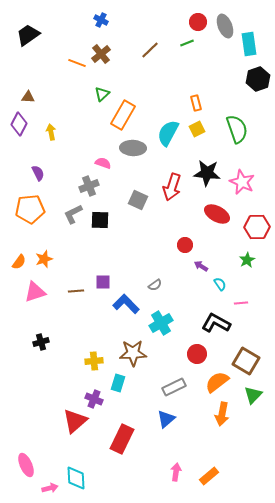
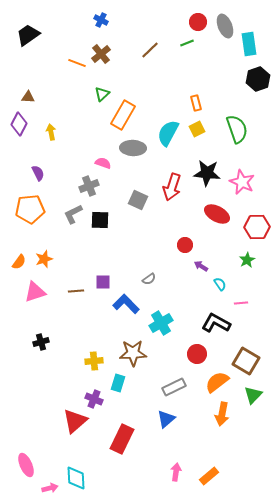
gray semicircle at (155, 285): moved 6 px left, 6 px up
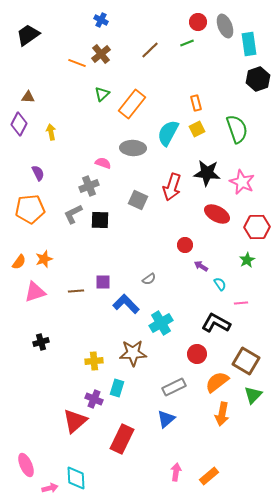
orange rectangle at (123, 115): moved 9 px right, 11 px up; rotated 8 degrees clockwise
cyan rectangle at (118, 383): moved 1 px left, 5 px down
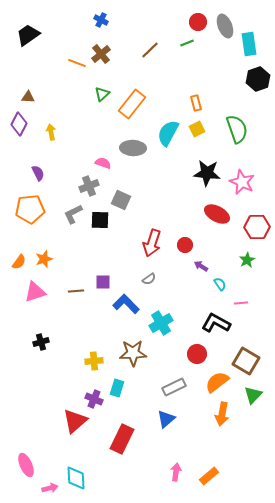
red arrow at (172, 187): moved 20 px left, 56 px down
gray square at (138, 200): moved 17 px left
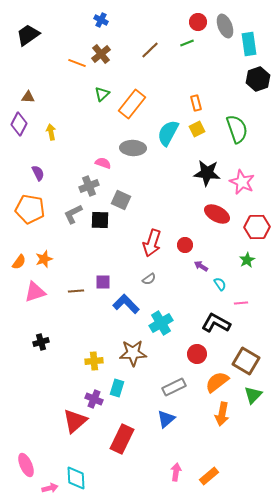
orange pentagon at (30, 209): rotated 16 degrees clockwise
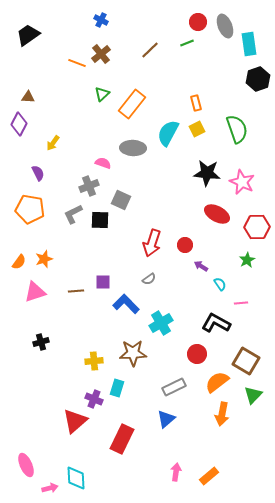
yellow arrow at (51, 132): moved 2 px right, 11 px down; rotated 133 degrees counterclockwise
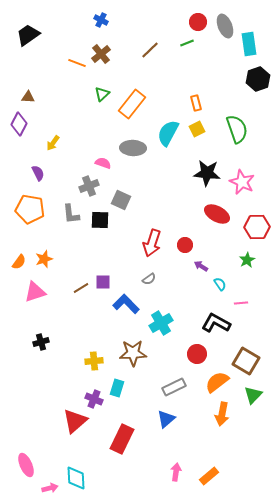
gray L-shape at (73, 214): moved 2 px left; rotated 70 degrees counterclockwise
brown line at (76, 291): moved 5 px right, 3 px up; rotated 28 degrees counterclockwise
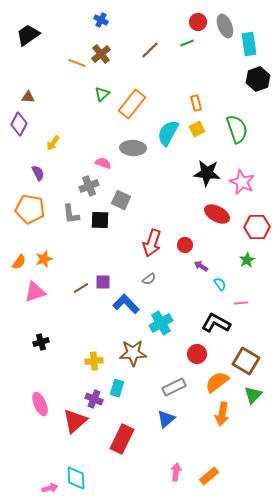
pink ellipse at (26, 465): moved 14 px right, 61 px up
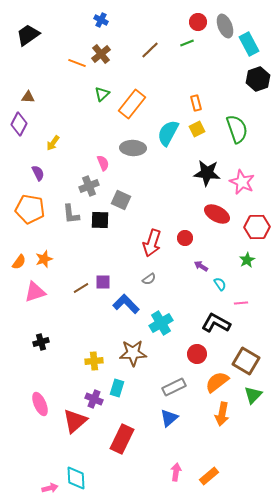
cyan rectangle at (249, 44): rotated 20 degrees counterclockwise
pink semicircle at (103, 163): rotated 49 degrees clockwise
red circle at (185, 245): moved 7 px up
blue triangle at (166, 419): moved 3 px right, 1 px up
